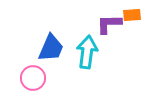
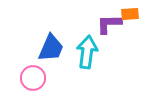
orange rectangle: moved 2 px left, 1 px up
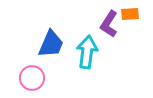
purple L-shape: rotated 56 degrees counterclockwise
blue trapezoid: moved 4 px up
pink circle: moved 1 px left
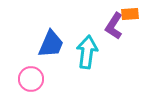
purple L-shape: moved 5 px right, 2 px down
pink circle: moved 1 px left, 1 px down
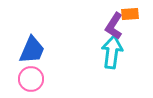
blue trapezoid: moved 19 px left, 6 px down
cyan arrow: moved 25 px right
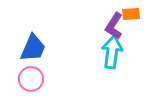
orange rectangle: moved 1 px right
blue trapezoid: moved 1 px right, 2 px up
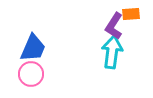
pink circle: moved 5 px up
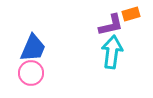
orange rectangle: rotated 12 degrees counterclockwise
purple L-shape: moved 3 px left, 1 px up; rotated 136 degrees counterclockwise
pink circle: moved 1 px up
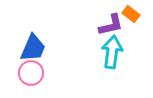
orange rectangle: rotated 54 degrees clockwise
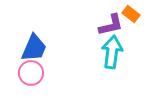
blue trapezoid: moved 1 px right
